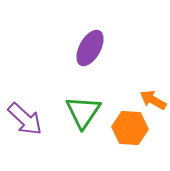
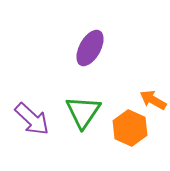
purple arrow: moved 7 px right
orange hexagon: rotated 20 degrees clockwise
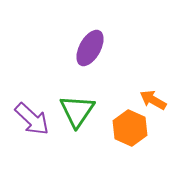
green triangle: moved 6 px left, 1 px up
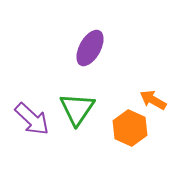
green triangle: moved 2 px up
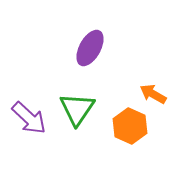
orange arrow: moved 6 px up
purple arrow: moved 3 px left, 1 px up
orange hexagon: moved 2 px up
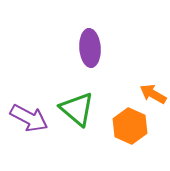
purple ellipse: rotated 33 degrees counterclockwise
green triangle: rotated 24 degrees counterclockwise
purple arrow: rotated 15 degrees counterclockwise
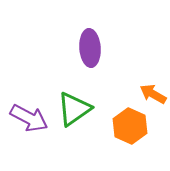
green triangle: moved 3 px left; rotated 45 degrees clockwise
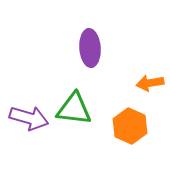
orange arrow: moved 3 px left, 11 px up; rotated 40 degrees counterclockwise
green triangle: rotated 42 degrees clockwise
purple arrow: rotated 12 degrees counterclockwise
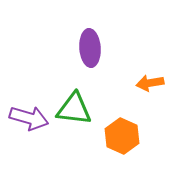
orange hexagon: moved 8 px left, 10 px down
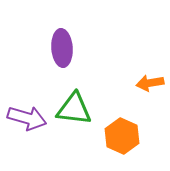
purple ellipse: moved 28 px left
purple arrow: moved 2 px left
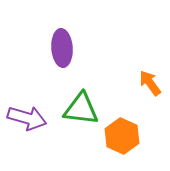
orange arrow: rotated 64 degrees clockwise
green triangle: moved 7 px right
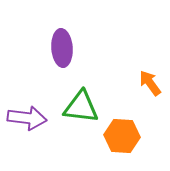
green triangle: moved 2 px up
purple arrow: rotated 9 degrees counterclockwise
orange hexagon: rotated 20 degrees counterclockwise
